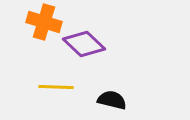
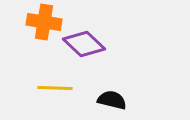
orange cross: rotated 8 degrees counterclockwise
yellow line: moved 1 px left, 1 px down
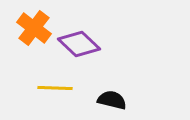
orange cross: moved 10 px left, 6 px down; rotated 28 degrees clockwise
purple diamond: moved 5 px left
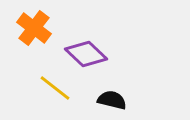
purple diamond: moved 7 px right, 10 px down
yellow line: rotated 36 degrees clockwise
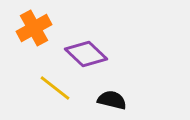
orange cross: rotated 24 degrees clockwise
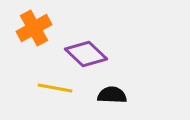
yellow line: rotated 28 degrees counterclockwise
black semicircle: moved 5 px up; rotated 12 degrees counterclockwise
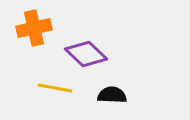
orange cross: rotated 16 degrees clockwise
